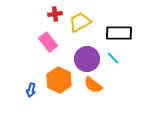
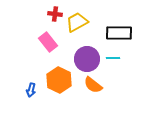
red cross: rotated 16 degrees clockwise
yellow trapezoid: moved 3 px left
cyan line: rotated 48 degrees counterclockwise
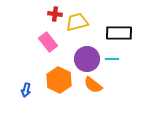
yellow trapezoid: rotated 15 degrees clockwise
cyan line: moved 1 px left, 1 px down
blue arrow: moved 5 px left
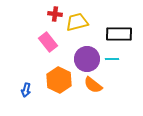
black rectangle: moved 1 px down
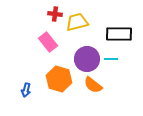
cyan line: moved 1 px left
orange hexagon: moved 1 px up; rotated 10 degrees counterclockwise
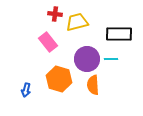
orange semicircle: rotated 48 degrees clockwise
